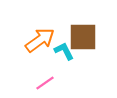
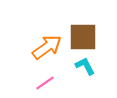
orange arrow: moved 7 px right, 7 px down
cyan L-shape: moved 21 px right, 15 px down
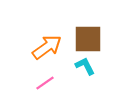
brown square: moved 5 px right, 2 px down
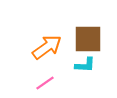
cyan L-shape: moved 1 px up; rotated 120 degrees clockwise
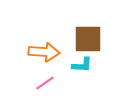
orange arrow: moved 3 px left, 5 px down; rotated 40 degrees clockwise
cyan L-shape: moved 3 px left
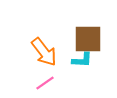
orange arrow: rotated 48 degrees clockwise
cyan L-shape: moved 5 px up
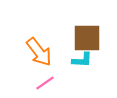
brown square: moved 1 px left, 1 px up
orange arrow: moved 5 px left
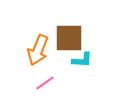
brown square: moved 18 px left
orange arrow: moved 1 px left, 2 px up; rotated 60 degrees clockwise
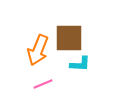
cyan L-shape: moved 2 px left, 4 px down
pink line: moved 2 px left, 1 px down; rotated 12 degrees clockwise
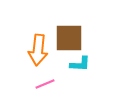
orange arrow: rotated 16 degrees counterclockwise
pink line: moved 2 px right
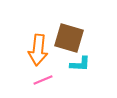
brown square: rotated 16 degrees clockwise
pink line: moved 2 px left, 4 px up
